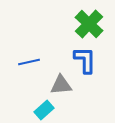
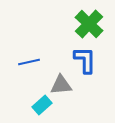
cyan rectangle: moved 2 px left, 5 px up
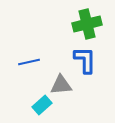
green cross: moved 2 px left; rotated 32 degrees clockwise
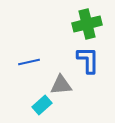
blue L-shape: moved 3 px right
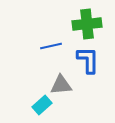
green cross: rotated 8 degrees clockwise
blue line: moved 22 px right, 16 px up
